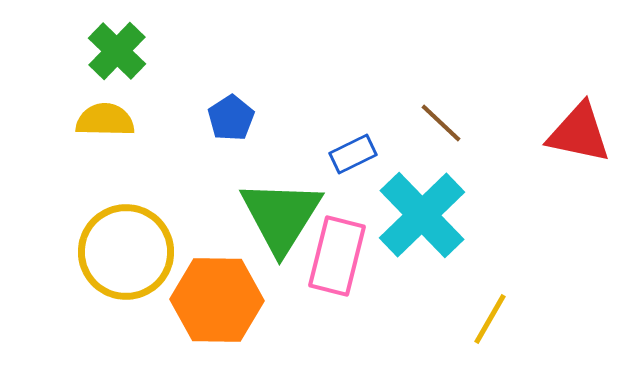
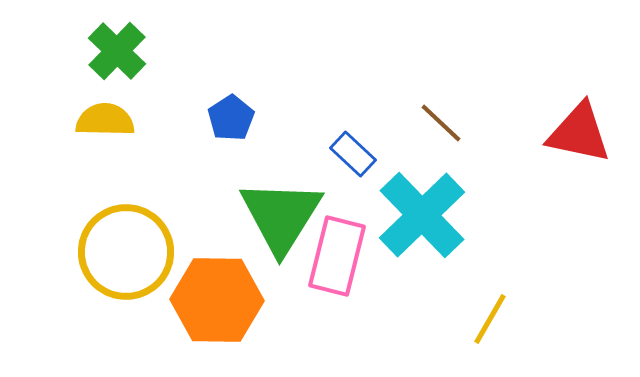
blue rectangle: rotated 69 degrees clockwise
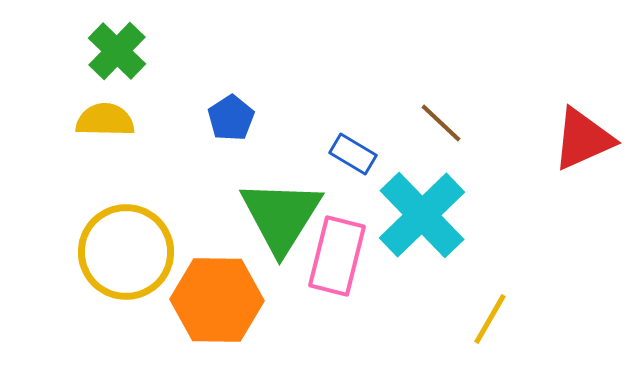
red triangle: moved 4 px right, 6 px down; rotated 36 degrees counterclockwise
blue rectangle: rotated 12 degrees counterclockwise
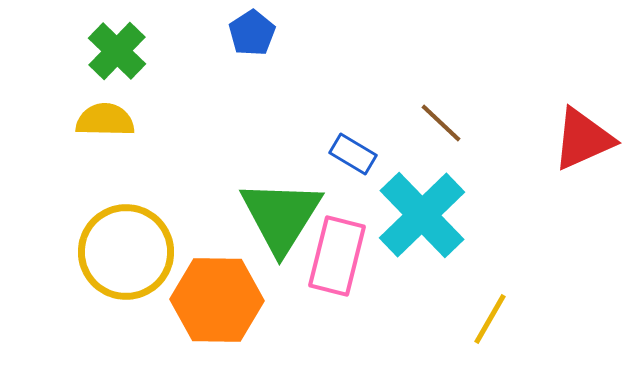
blue pentagon: moved 21 px right, 85 px up
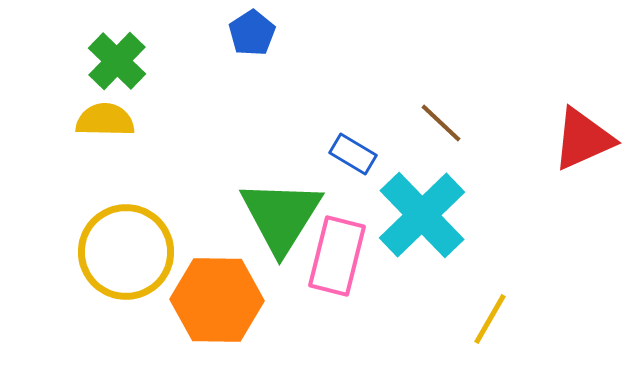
green cross: moved 10 px down
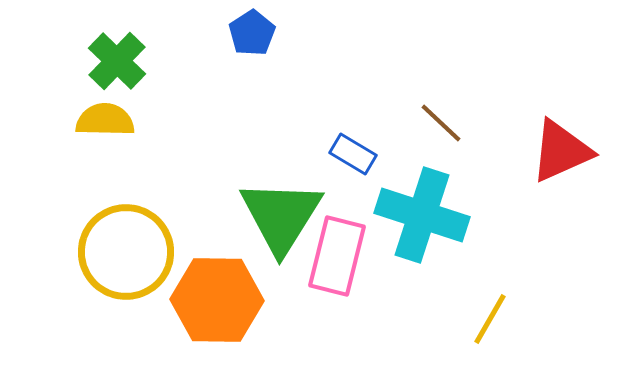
red triangle: moved 22 px left, 12 px down
cyan cross: rotated 28 degrees counterclockwise
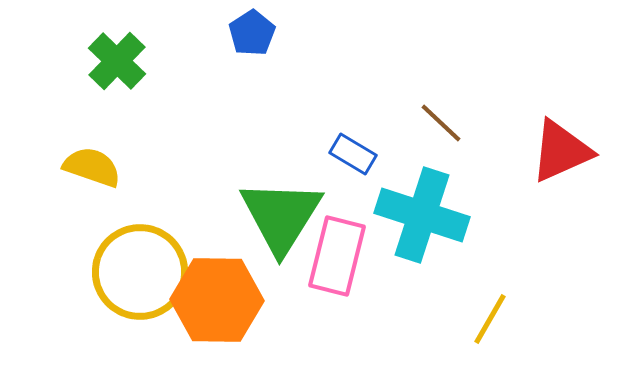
yellow semicircle: moved 13 px left, 47 px down; rotated 18 degrees clockwise
yellow circle: moved 14 px right, 20 px down
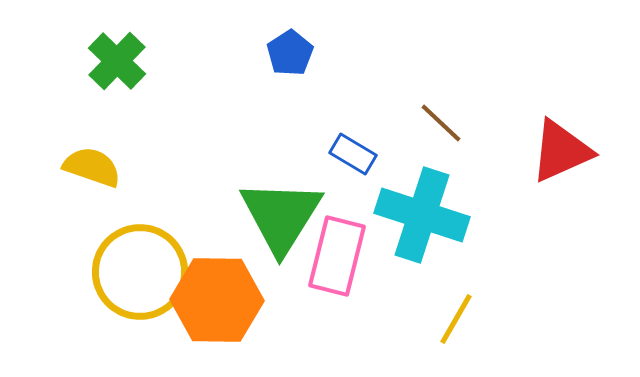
blue pentagon: moved 38 px right, 20 px down
yellow line: moved 34 px left
